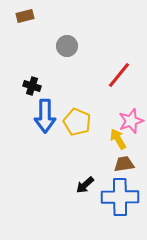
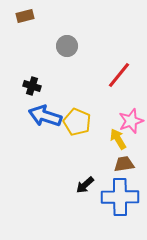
blue arrow: rotated 108 degrees clockwise
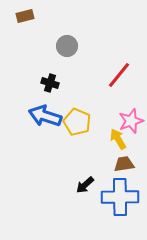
black cross: moved 18 px right, 3 px up
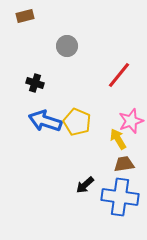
black cross: moved 15 px left
blue arrow: moved 5 px down
blue cross: rotated 9 degrees clockwise
